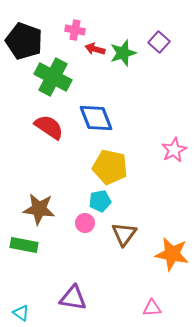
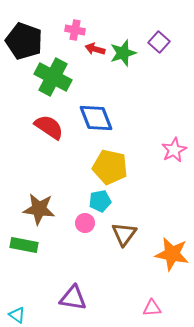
cyan triangle: moved 4 px left, 2 px down
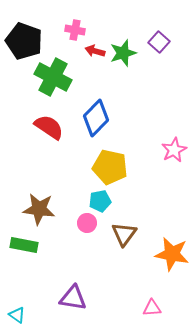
red arrow: moved 2 px down
blue diamond: rotated 66 degrees clockwise
pink circle: moved 2 px right
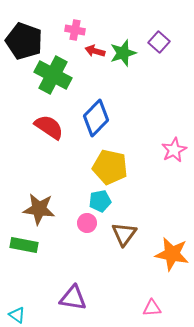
green cross: moved 2 px up
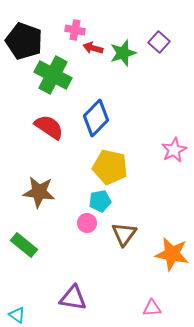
red arrow: moved 2 px left, 3 px up
brown star: moved 17 px up
green rectangle: rotated 28 degrees clockwise
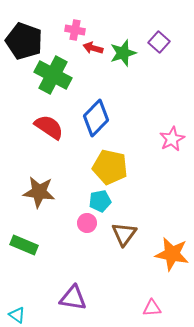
pink star: moved 2 px left, 11 px up
green rectangle: rotated 16 degrees counterclockwise
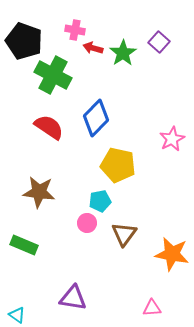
green star: rotated 16 degrees counterclockwise
yellow pentagon: moved 8 px right, 2 px up
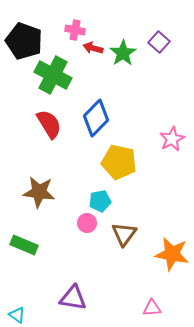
red semicircle: moved 3 px up; rotated 24 degrees clockwise
yellow pentagon: moved 1 px right, 3 px up
